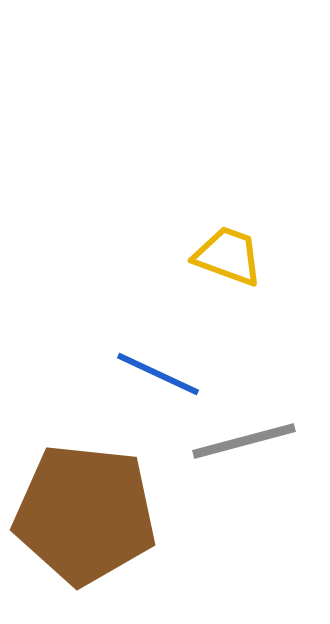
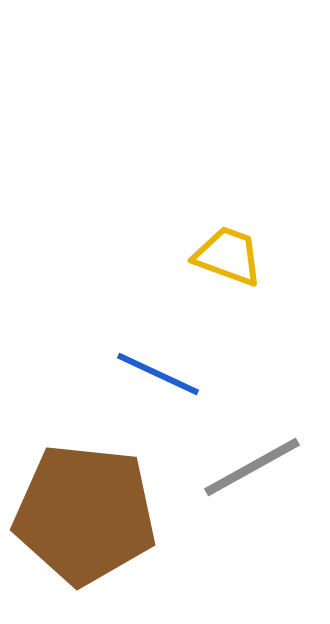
gray line: moved 8 px right, 26 px down; rotated 14 degrees counterclockwise
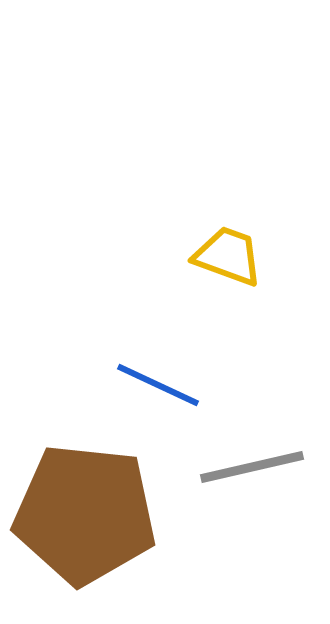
blue line: moved 11 px down
gray line: rotated 16 degrees clockwise
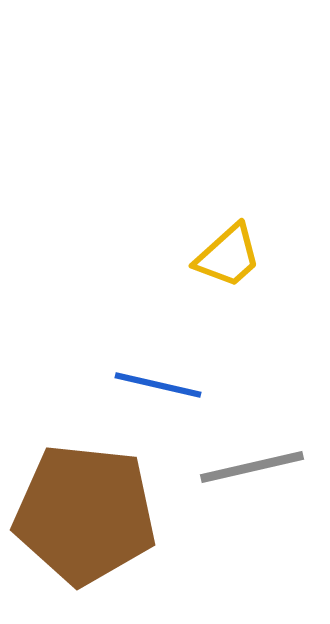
yellow trapezoid: rotated 118 degrees clockwise
blue line: rotated 12 degrees counterclockwise
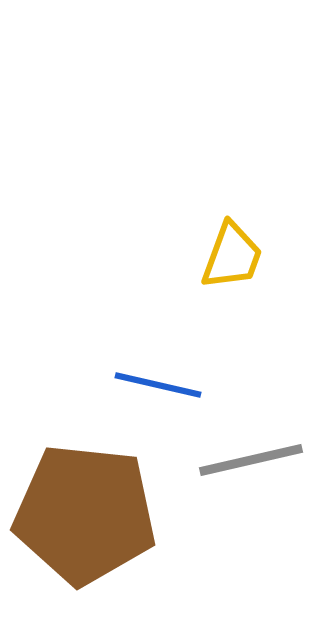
yellow trapezoid: moved 4 px right; rotated 28 degrees counterclockwise
gray line: moved 1 px left, 7 px up
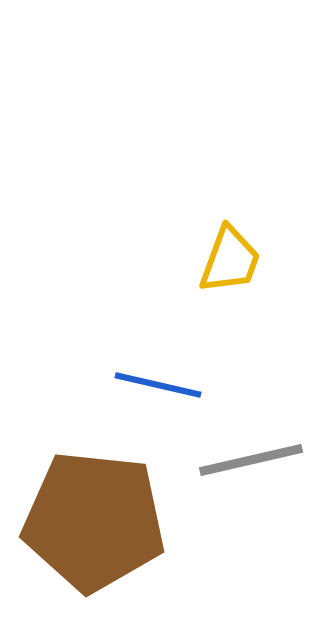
yellow trapezoid: moved 2 px left, 4 px down
brown pentagon: moved 9 px right, 7 px down
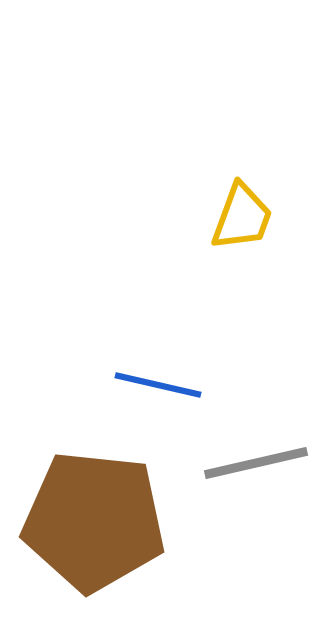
yellow trapezoid: moved 12 px right, 43 px up
gray line: moved 5 px right, 3 px down
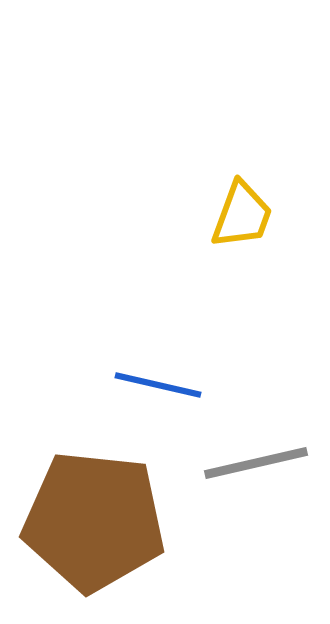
yellow trapezoid: moved 2 px up
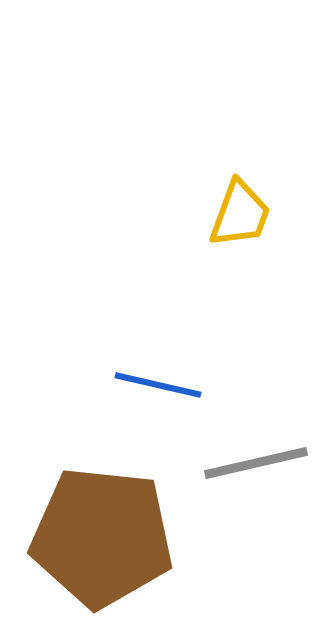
yellow trapezoid: moved 2 px left, 1 px up
brown pentagon: moved 8 px right, 16 px down
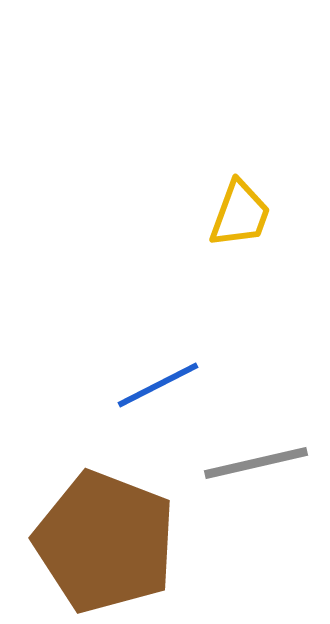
blue line: rotated 40 degrees counterclockwise
brown pentagon: moved 3 px right, 5 px down; rotated 15 degrees clockwise
